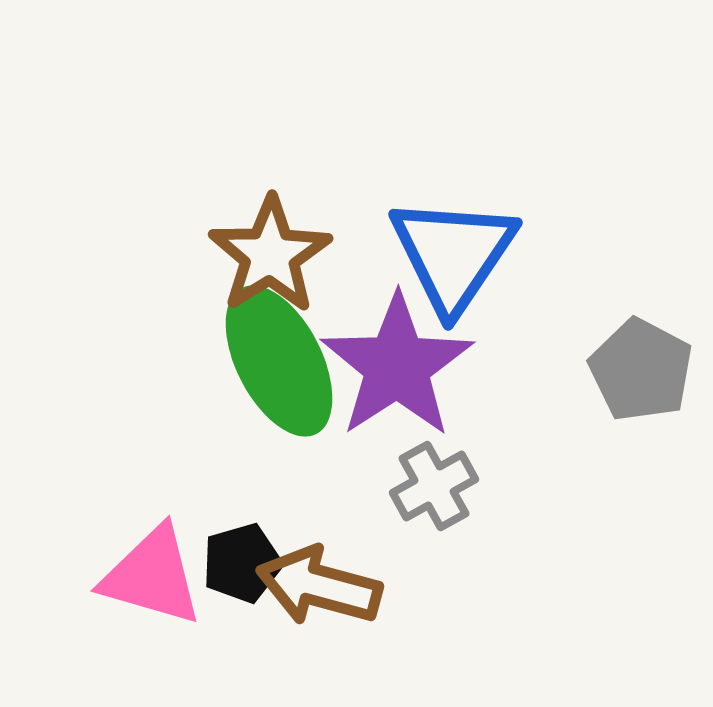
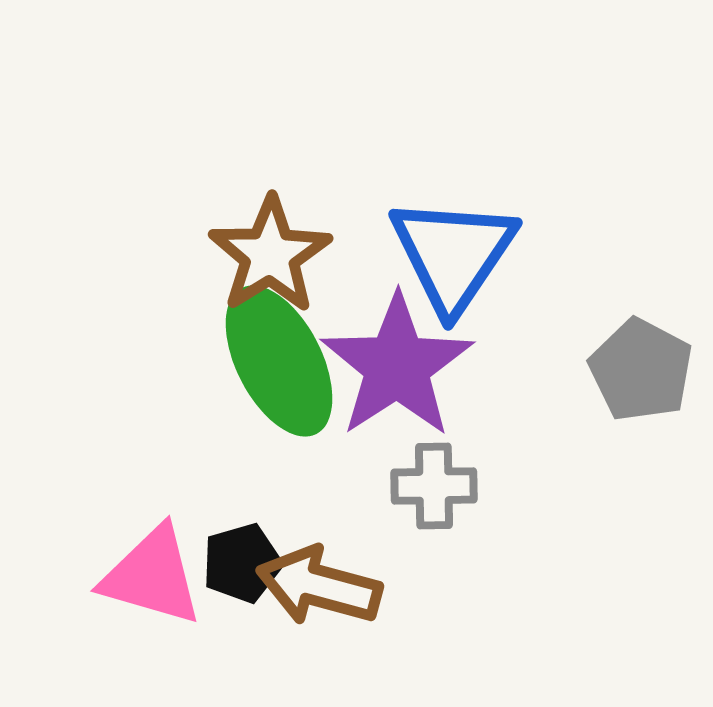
gray cross: rotated 28 degrees clockwise
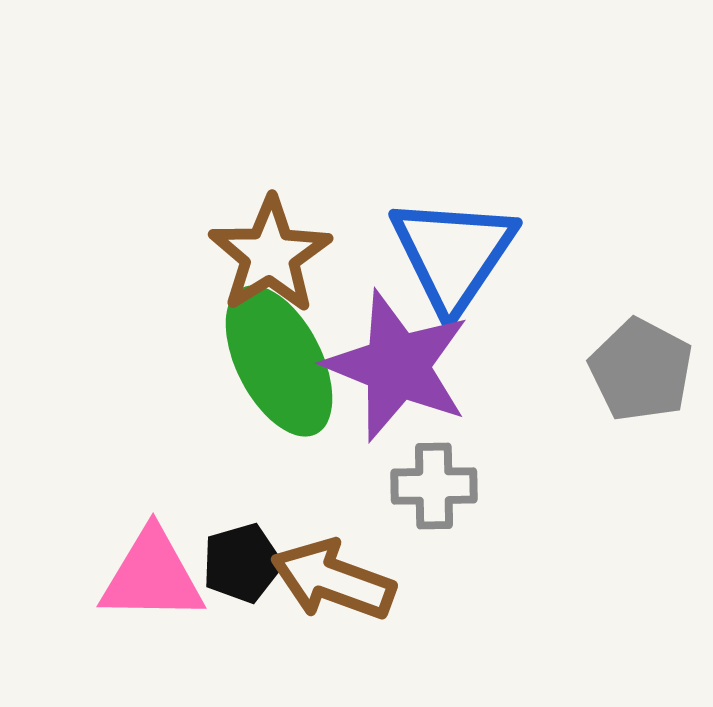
purple star: rotated 17 degrees counterclockwise
pink triangle: rotated 15 degrees counterclockwise
brown arrow: moved 14 px right, 6 px up; rotated 5 degrees clockwise
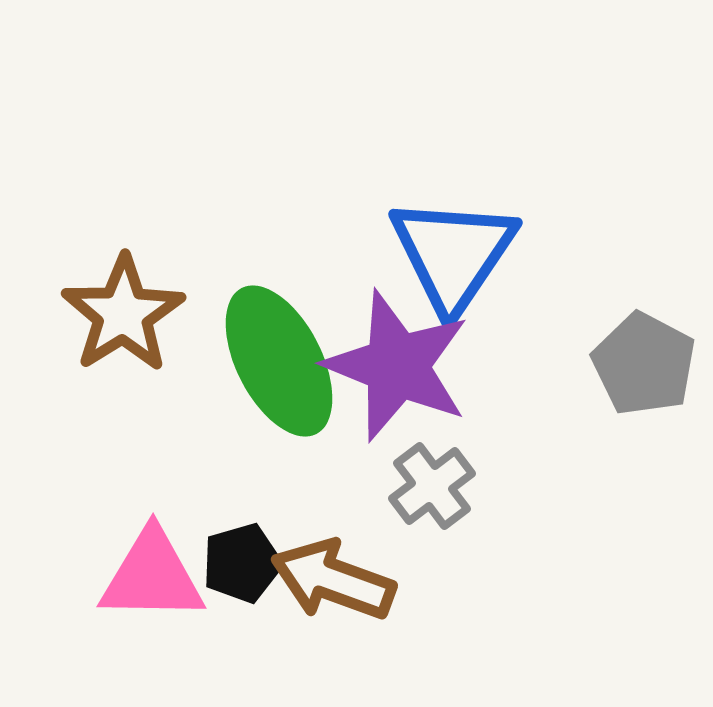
brown star: moved 147 px left, 59 px down
gray pentagon: moved 3 px right, 6 px up
gray cross: moved 2 px left; rotated 36 degrees counterclockwise
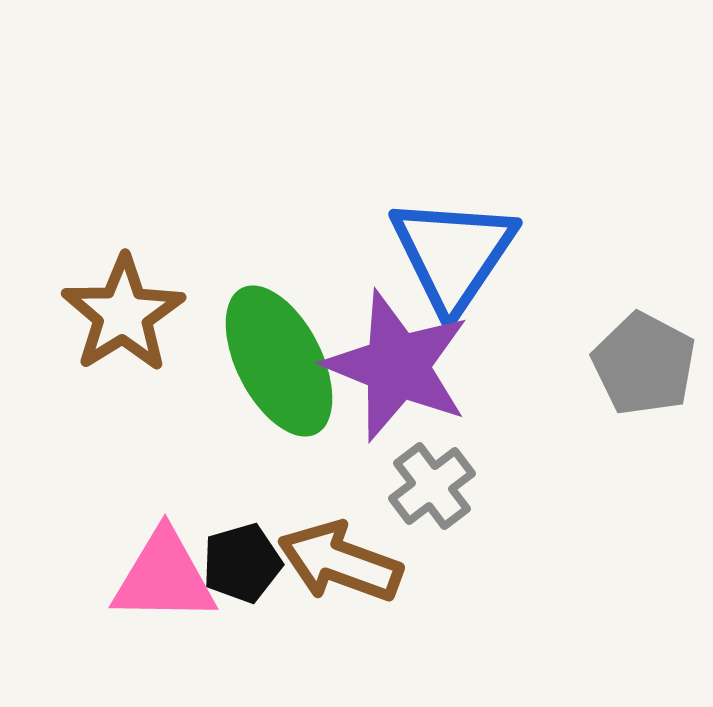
pink triangle: moved 12 px right, 1 px down
brown arrow: moved 7 px right, 18 px up
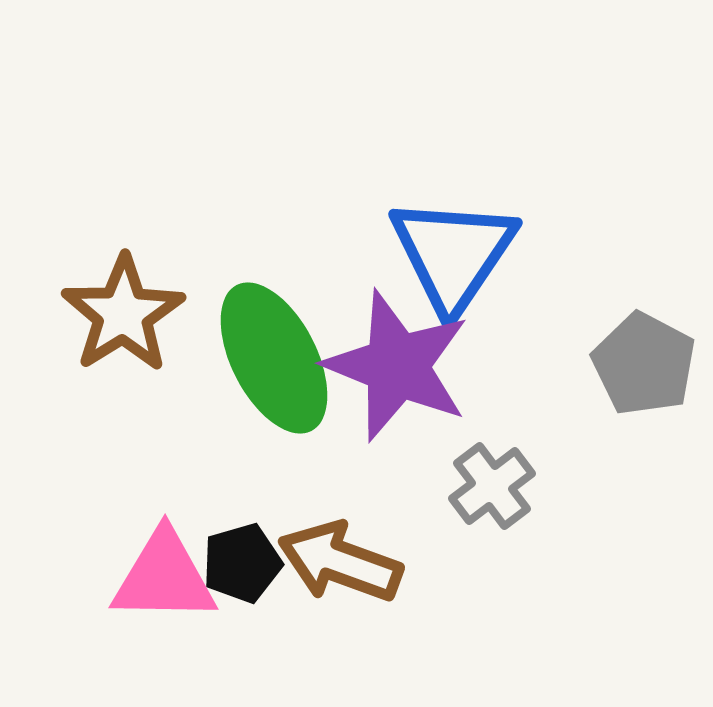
green ellipse: moved 5 px left, 3 px up
gray cross: moved 60 px right
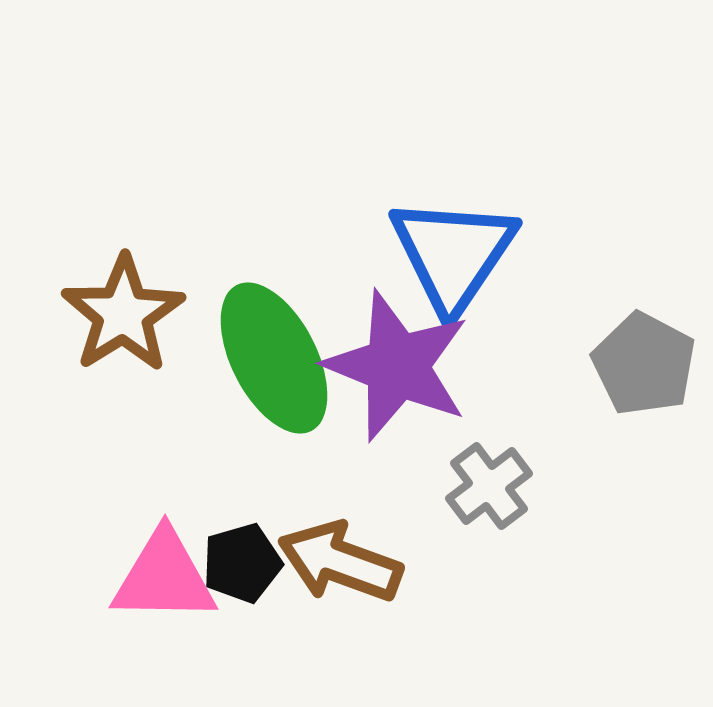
gray cross: moved 3 px left
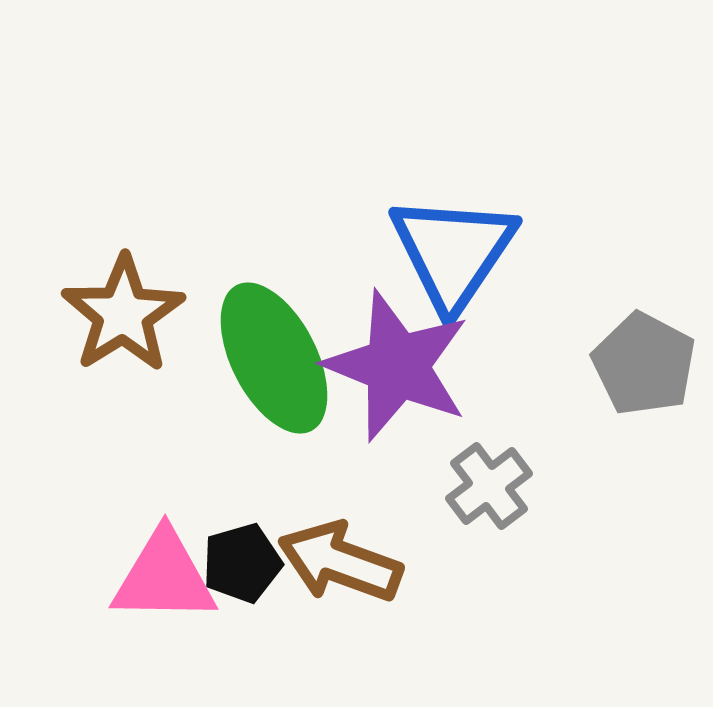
blue triangle: moved 2 px up
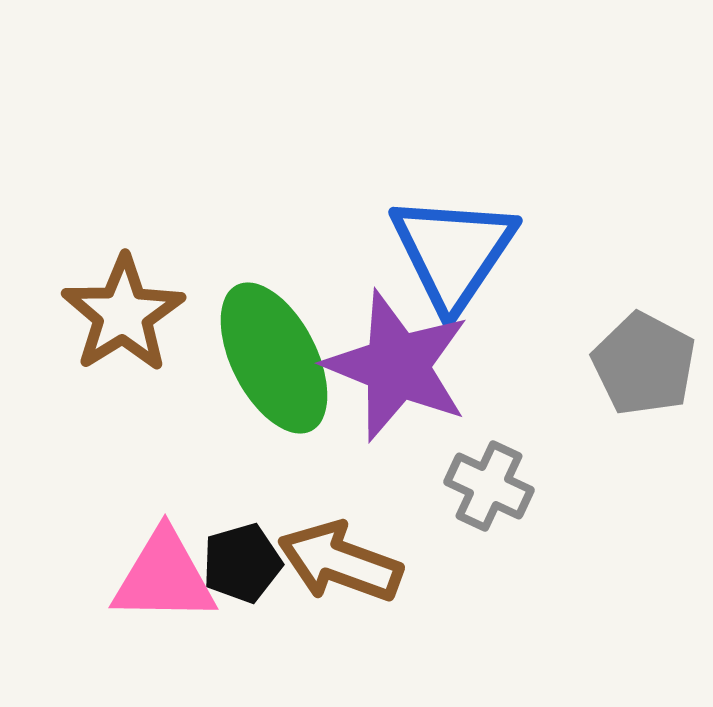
gray cross: rotated 28 degrees counterclockwise
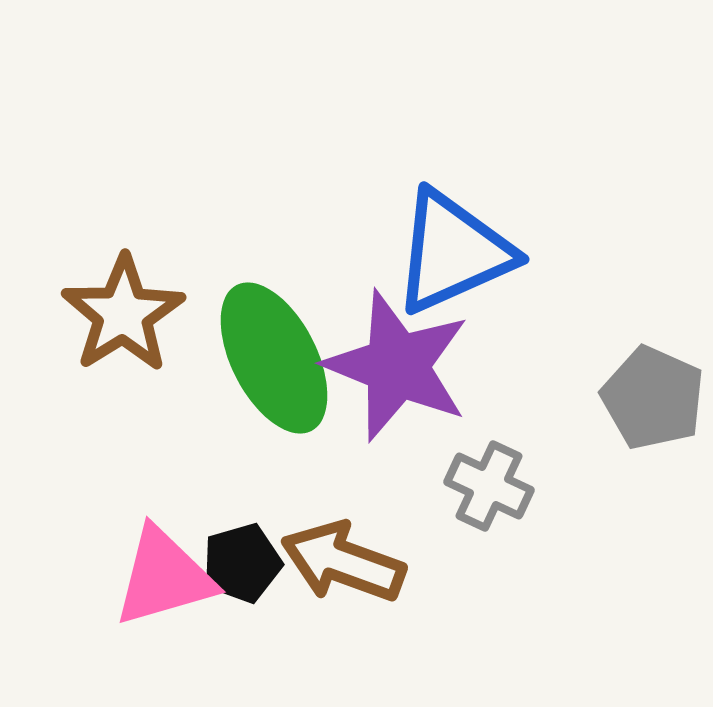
blue triangle: rotated 32 degrees clockwise
gray pentagon: moved 9 px right, 34 px down; rotated 4 degrees counterclockwise
brown arrow: moved 3 px right
pink triangle: rotated 17 degrees counterclockwise
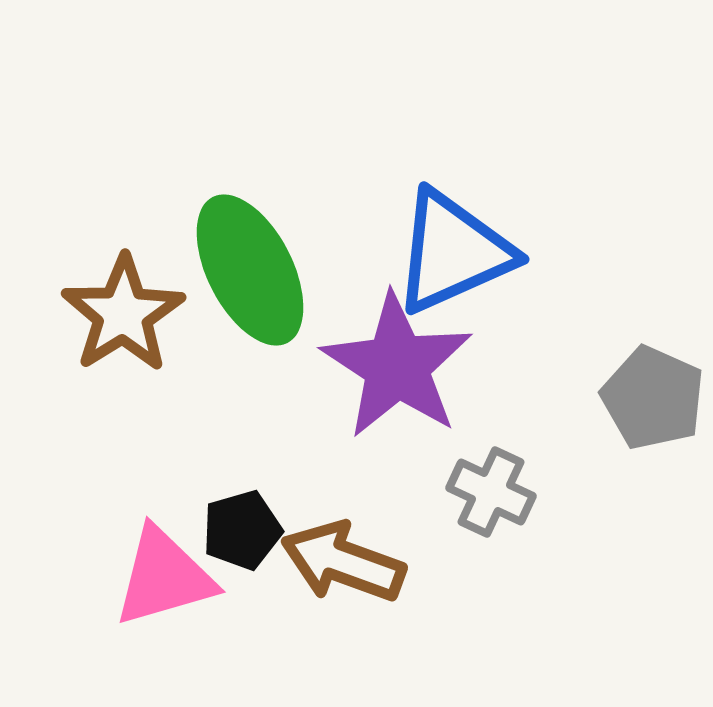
green ellipse: moved 24 px left, 88 px up
purple star: rotated 11 degrees clockwise
gray cross: moved 2 px right, 6 px down
black pentagon: moved 33 px up
